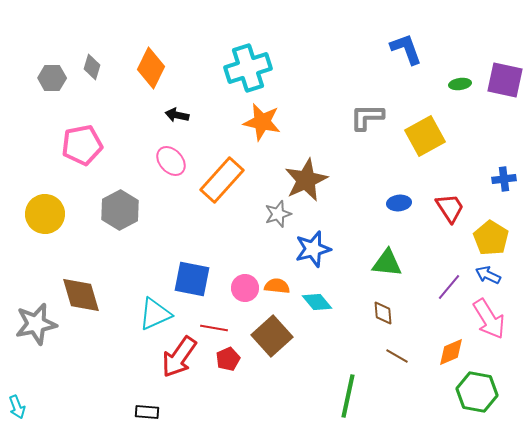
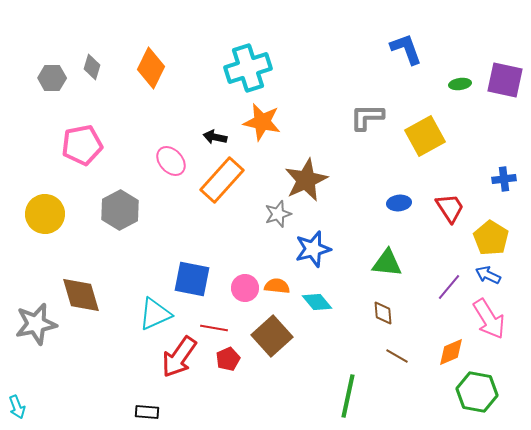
black arrow at (177, 115): moved 38 px right, 22 px down
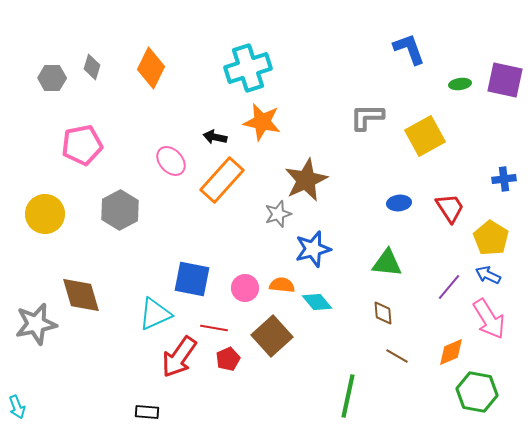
blue L-shape at (406, 49): moved 3 px right
orange semicircle at (277, 286): moved 5 px right, 1 px up
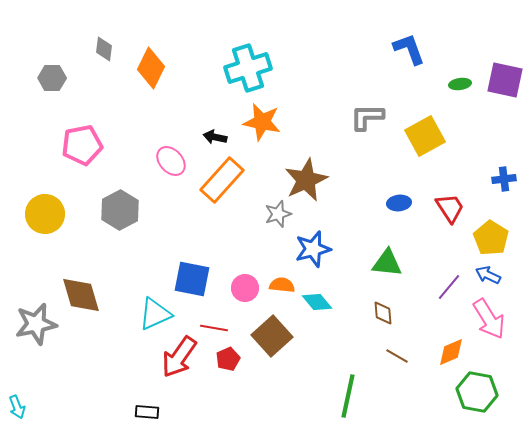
gray diamond at (92, 67): moved 12 px right, 18 px up; rotated 10 degrees counterclockwise
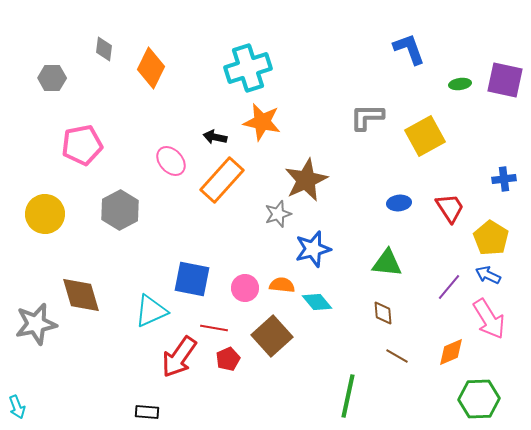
cyan triangle at (155, 314): moved 4 px left, 3 px up
green hexagon at (477, 392): moved 2 px right, 7 px down; rotated 12 degrees counterclockwise
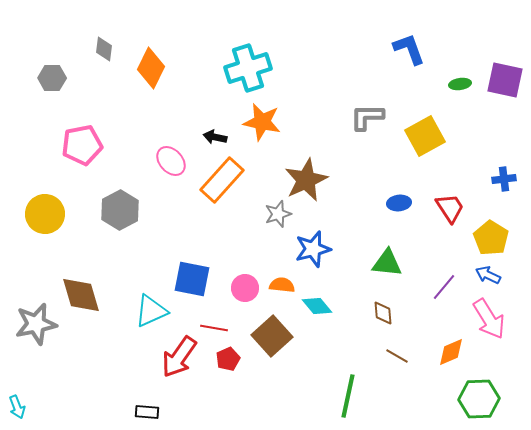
purple line at (449, 287): moved 5 px left
cyan diamond at (317, 302): moved 4 px down
